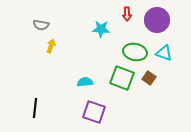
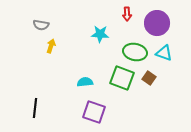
purple circle: moved 3 px down
cyan star: moved 1 px left, 5 px down
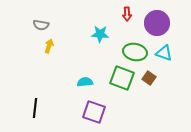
yellow arrow: moved 2 px left
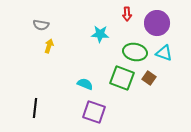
cyan semicircle: moved 2 px down; rotated 28 degrees clockwise
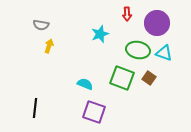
cyan star: rotated 24 degrees counterclockwise
green ellipse: moved 3 px right, 2 px up
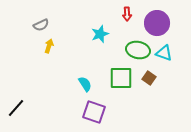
gray semicircle: rotated 35 degrees counterclockwise
green square: moved 1 px left; rotated 20 degrees counterclockwise
cyan semicircle: rotated 35 degrees clockwise
black line: moved 19 px left; rotated 36 degrees clockwise
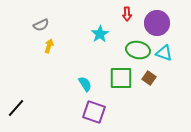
cyan star: rotated 12 degrees counterclockwise
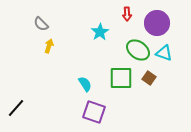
gray semicircle: moved 1 px up; rotated 70 degrees clockwise
cyan star: moved 2 px up
green ellipse: rotated 25 degrees clockwise
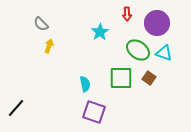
cyan semicircle: rotated 21 degrees clockwise
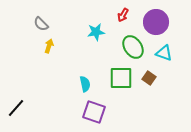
red arrow: moved 4 px left, 1 px down; rotated 32 degrees clockwise
purple circle: moved 1 px left, 1 px up
cyan star: moved 4 px left; rotated 24 degrees clockwise
green ellipse: moved 5 px left, 3 px up; rotated 20 degrees clockwise
